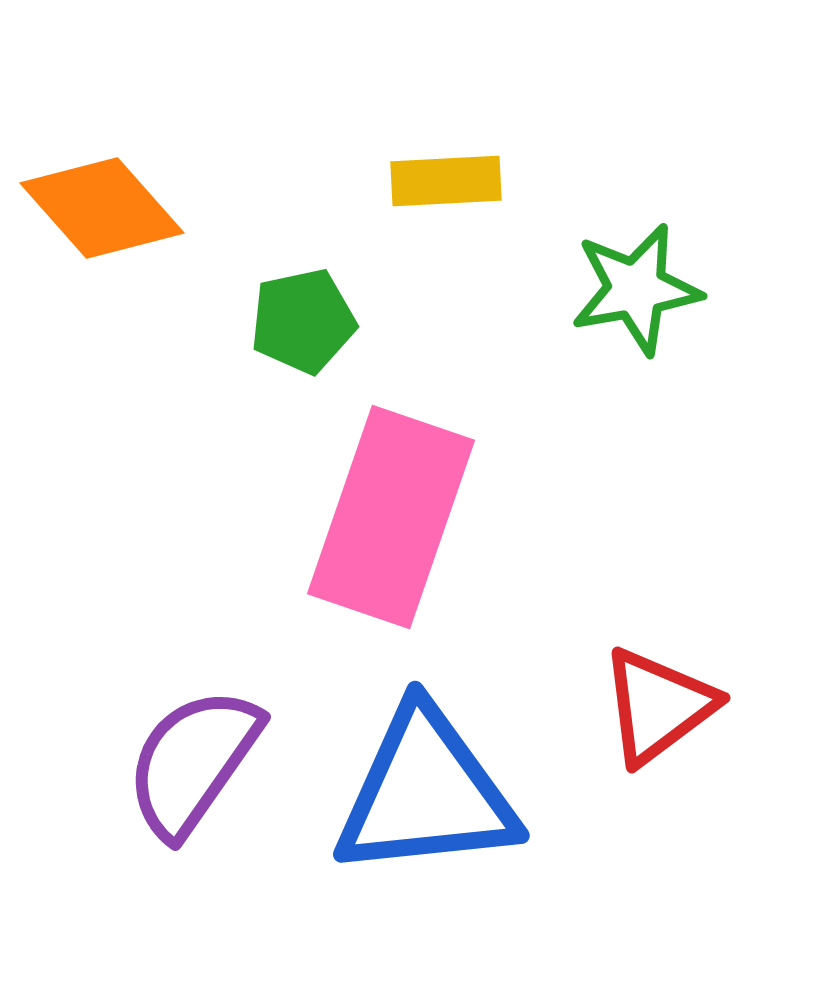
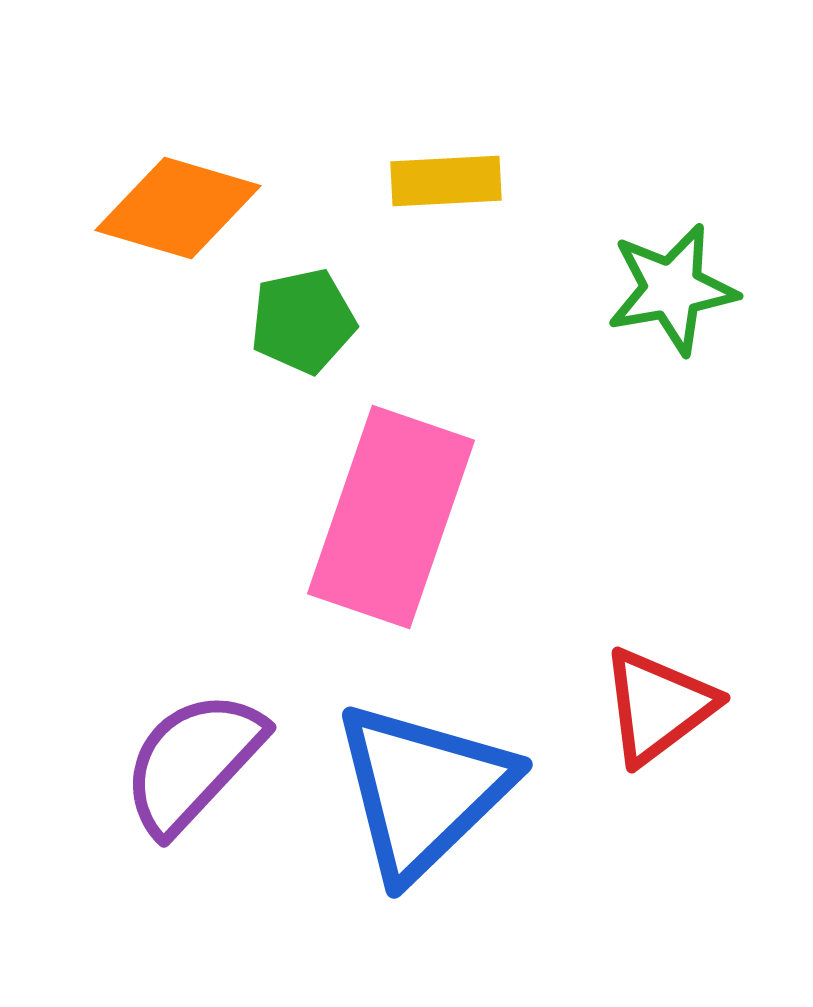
orange diamond: moved 76 px right; rotated 32 degrees counterclockwise
green star: moved 36 px right
purple semicircle: rotated 8 degrees clockwise
blue triangle: moved 3 px left, 3 px up; rotated 38 degrees counterclockwise
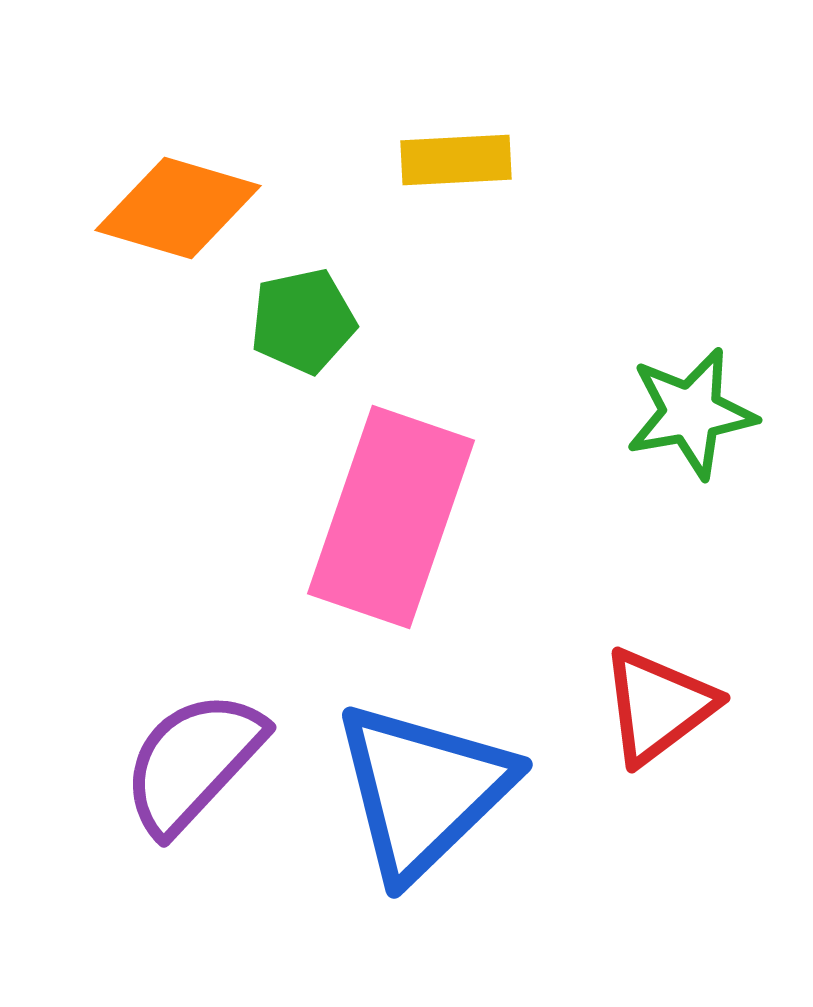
yellow rectangle: moved 10 px right, 21 px up
green star: moved 19 px right, 124 px down
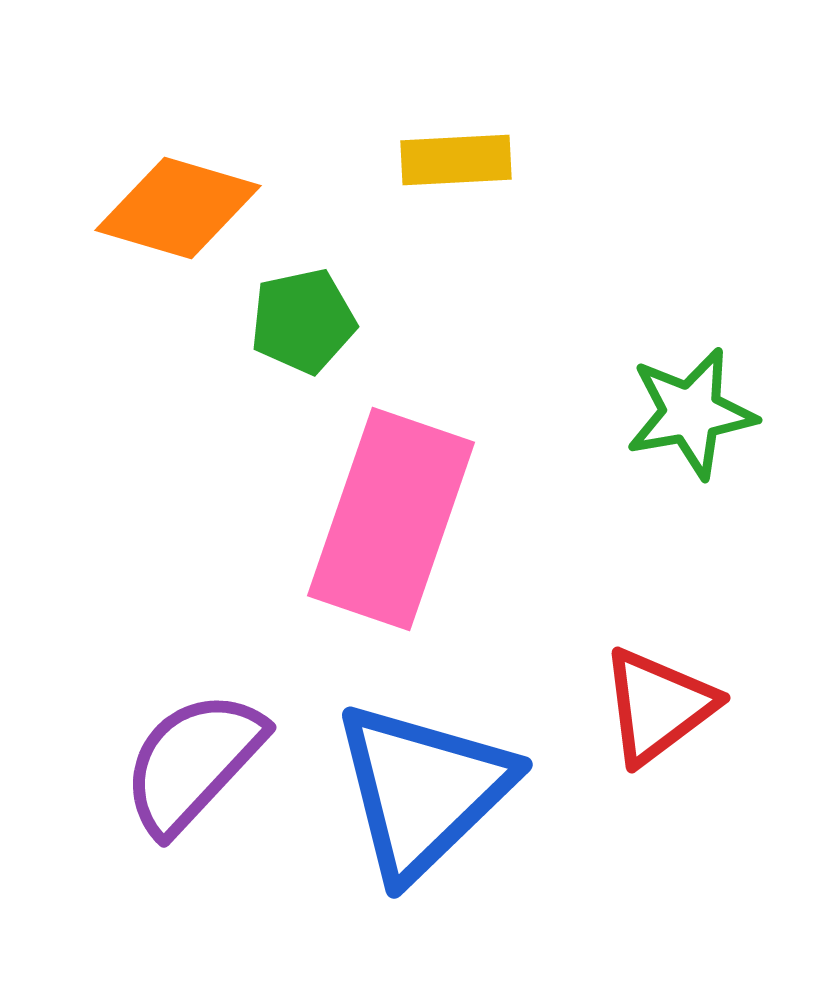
pink rectangle: moved 2 px down
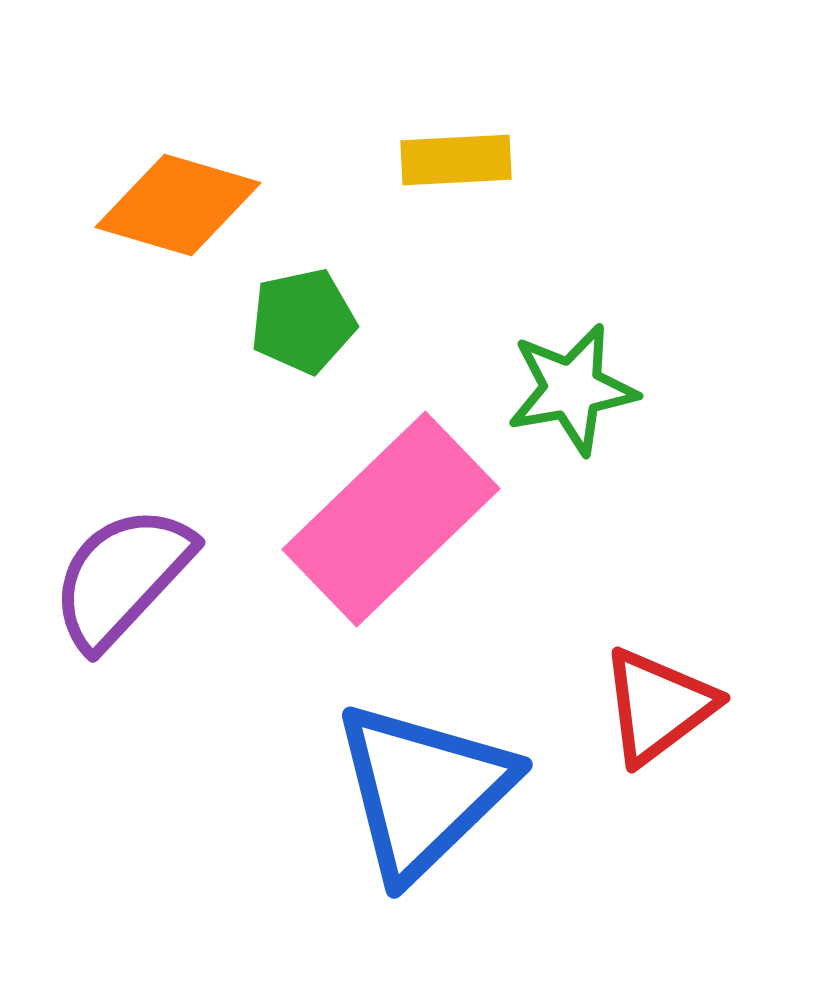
orange diamond: moved 3 px up
green star: moved 119 px left, 24 px up
pink rectangle: rotated 27 degrees clockwise
purple semicircle: moved 71 px left, 185 px up
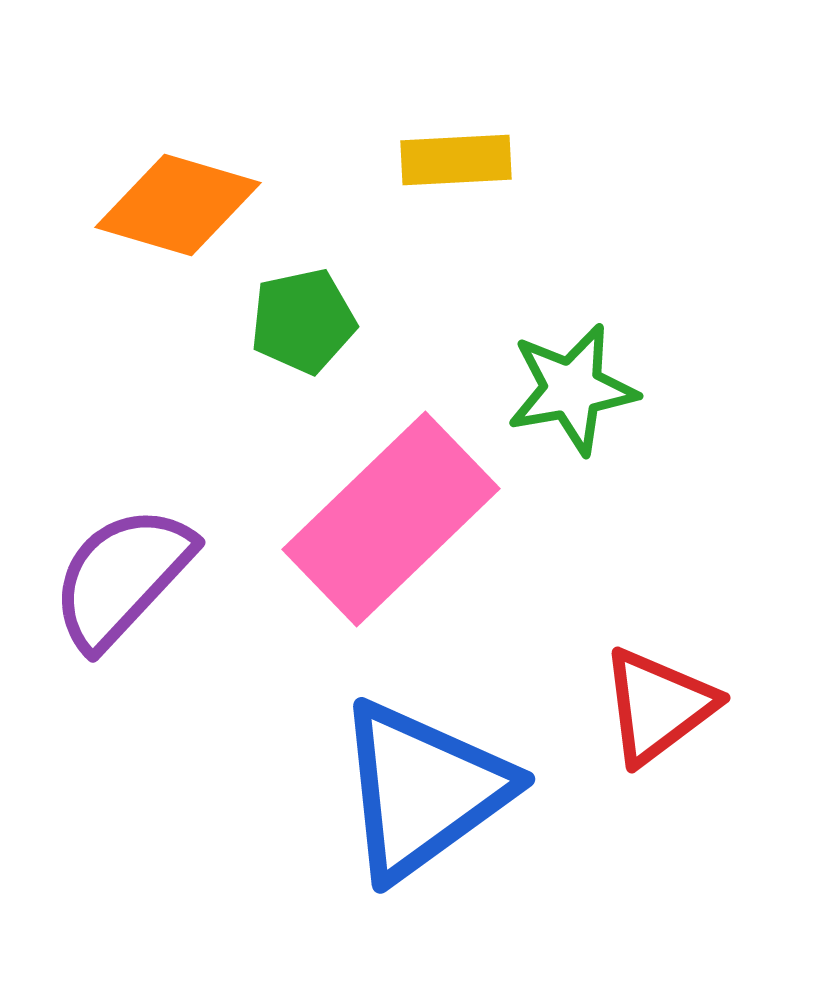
blue triangle: rotated 8 degrees clockwise
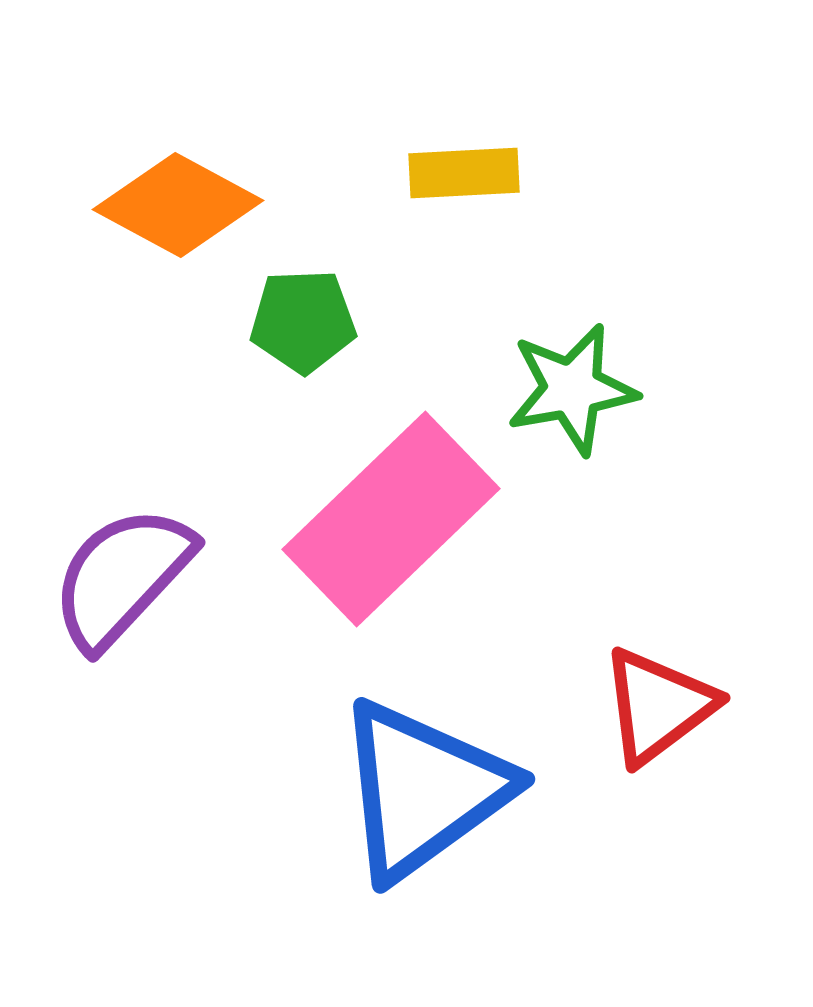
yellow rectangle: moved 8 px right, 13 px down
orange diamond: rotated 12 degrees clockwise
green pentagon: rotated 10 degrees clockwise
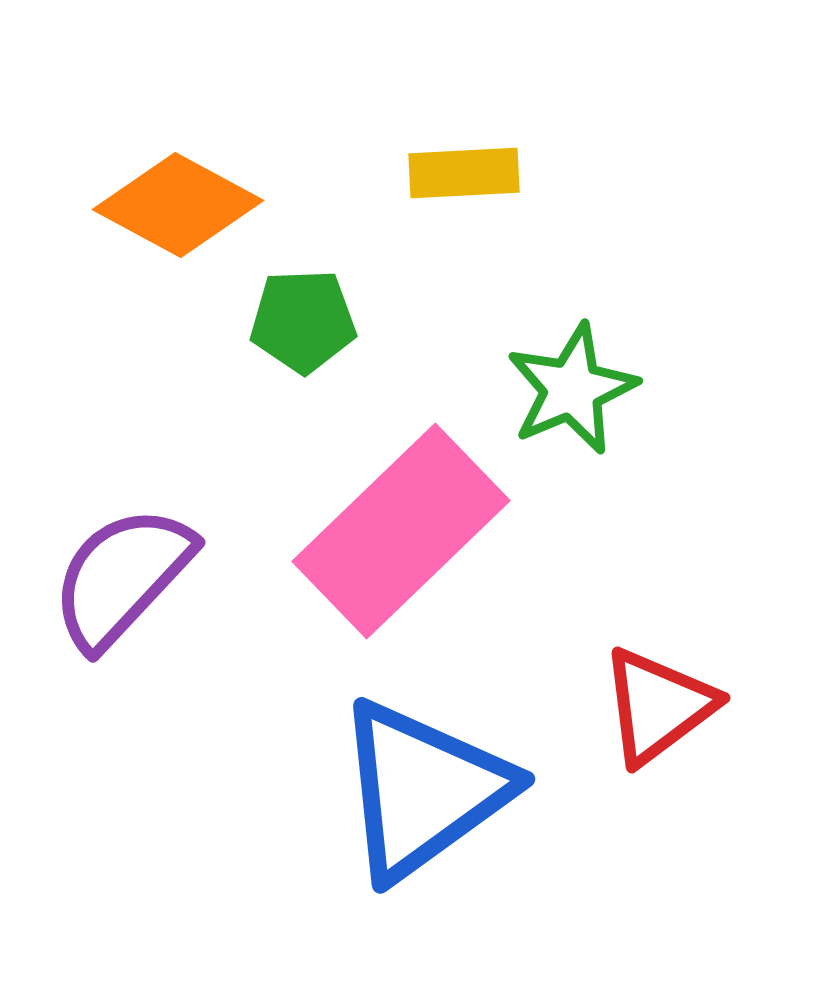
green star: rotated 13 degrees counterclockwise
pink rectangle: moved 10 px right, 12 px down
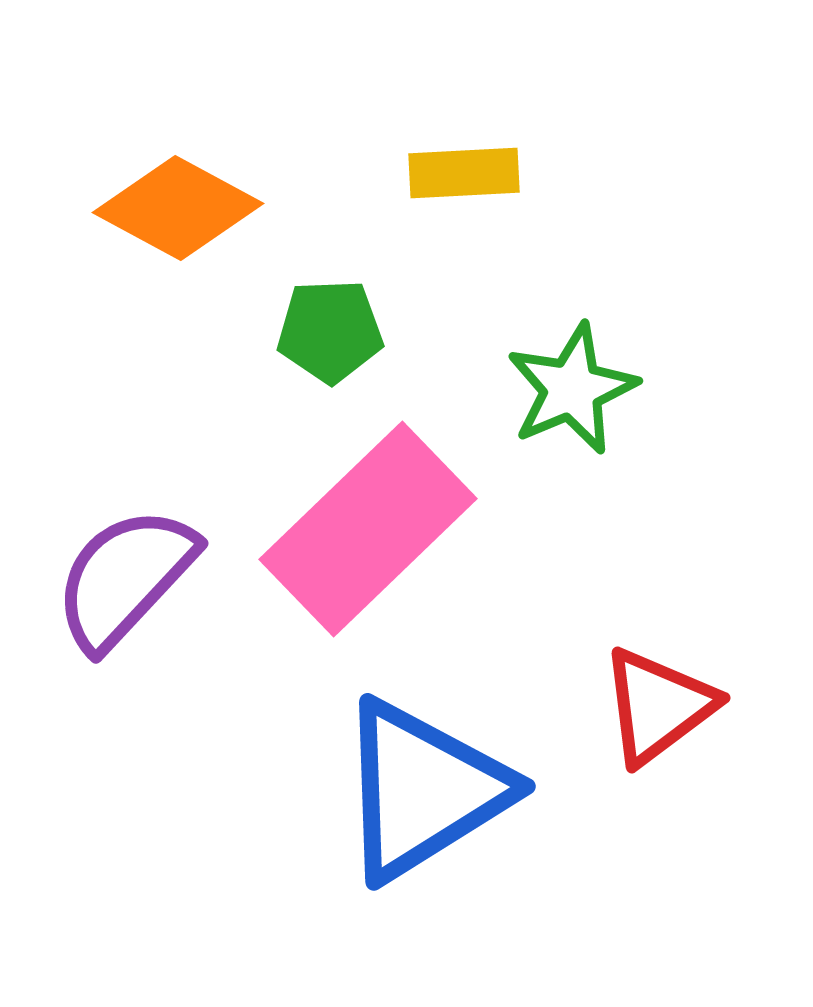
orange diamond: moved 3 px down
green pentagon: moved 27 px right, 10 px down
pink rectangle: moved 33 px left, 2 px up
purple semicircle: moved 3 px right, 1 px down
blue triangle: rotated 4 degrees clockwise
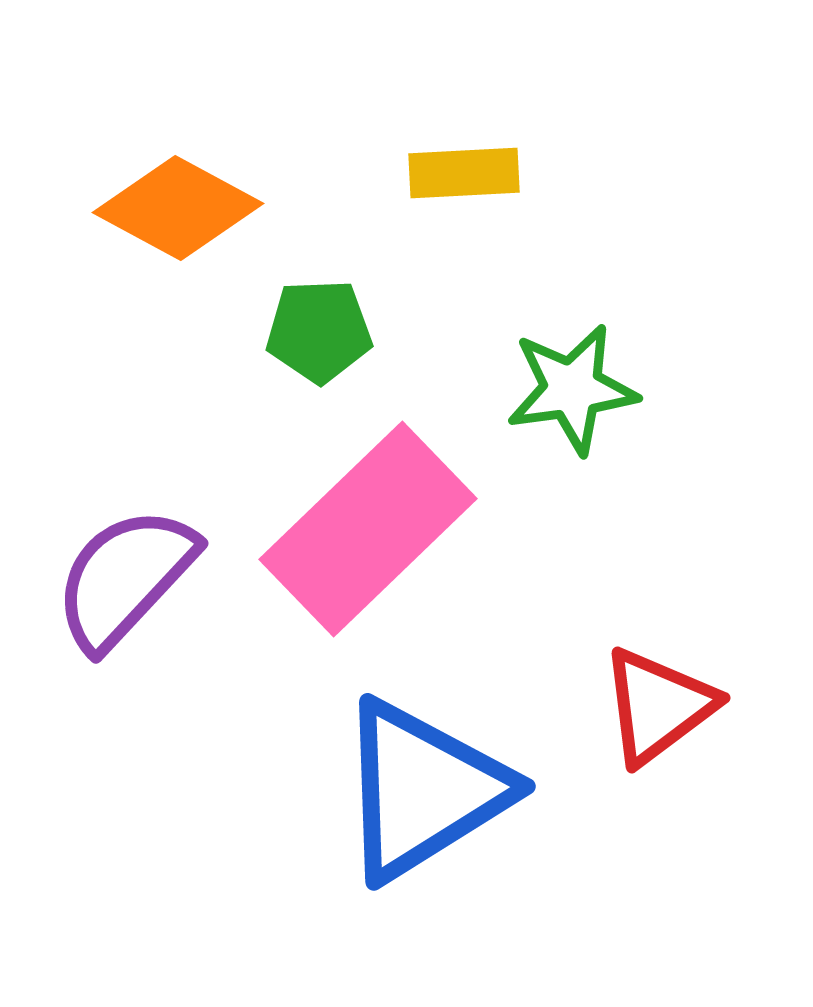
green pentagon: moved 11 px left
green star: rotated 15 degrees clockwise
